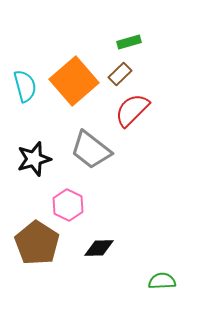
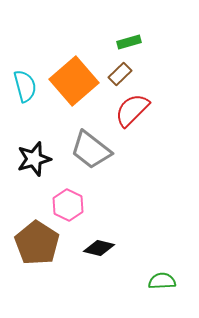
black diamond: rotated 16 degrees clockwise
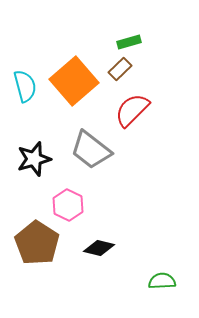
brown rectangle: moved 5 px up
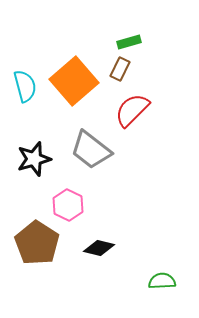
brown rectangle: rotated 20 degrees counterclockwise
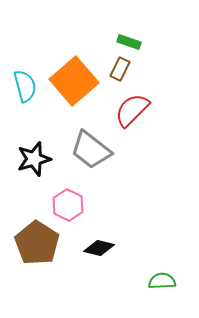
green rectangle: rotated 35 degrees clockwise
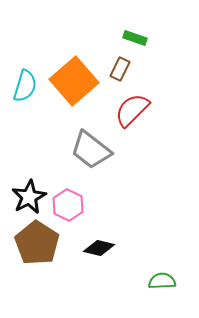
green rectangle: moved 6 px right, 4 px up
cyan semicircle: rotated 32 degrees clockwise
black star: moved 5 px left, 38 px down; rotated 12 degrees counterclockwise
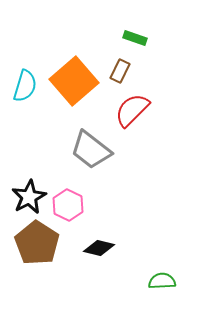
brown rectangle: moved 2 px down
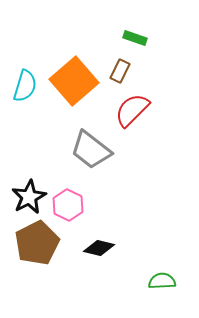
brown pentagon: rotated 12 degrees clockwise
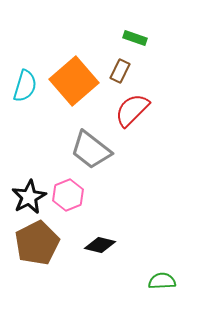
pink hexagon: moved 10 px up; rotated 12 degrees clockwise
black diamond: moved 1 px right, 3 px up
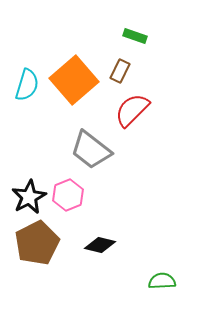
green rectangle: moved 2 px up
orange square: moved 1 px up
cyan semicircle: moved 2 px right, 1 px up
